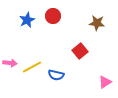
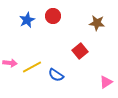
blue semicircle: rotated 21 degrees clockwise
pink triangle: moved 1 px right
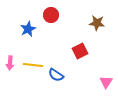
red circle: moved 2 px left, 1 px up
blue star: moved 1 px right, 9 px down
red square: rotated 14 degrees clockwise
pink arrow: rotated 88 degrees clockwise
yellow line: moved 1 px right, 2 px up; rotated 36 degrees clockwise
pink triangle: rotated 24 degrees counterclockwise
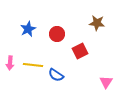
red circle: moved 6 px right, 19 px down
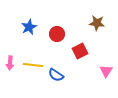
blue star: moved 1 px right, 2 px up
pink triangle: moved 11 px up
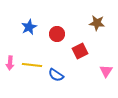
yellow line: moved 1 px left
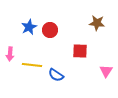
red circle: moved 7 px left, 4 px up
red square: rotated 28 degrees clockwise
pink arrow: moved 9 px up
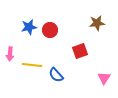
brown star: rotated 14 degrees counterclockwise
blue star: rotated 14 degrees clockwise
red square: rotated 21 degrees counterclockwise
pink triangle: moved 2 px left, 7 px down
blue semicircle: rotated 14 degrees clockwise
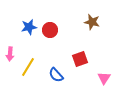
brown star: moved 5 px left, 1 px up; rotated 21 degrees clockwise
red square: moved 8 px down
yellow line: moved 4 px left, 2 px down; rotated 66 degrees counterclockwise
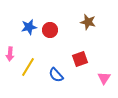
brown star: moved 4 px left
